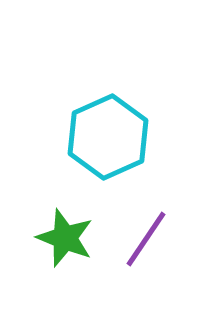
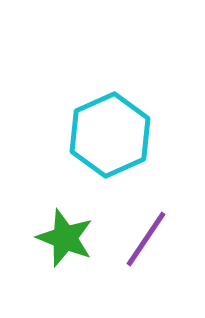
cyan hexagon: moved 2 px right, 2 px up
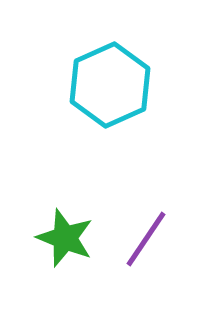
cyan hexagon: moved 50 px up
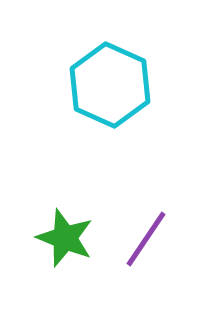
cyan hexagon: rotated 12 degrees counterclockwise
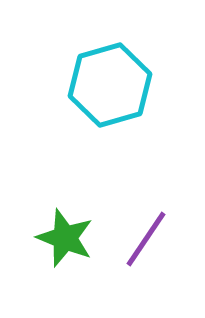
cyan hexagon: rotated 20 degrees clockwise
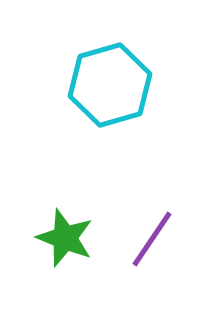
purple line: moved 6 px right
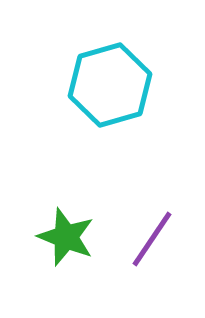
green star: moved 1 px right, 1 px up
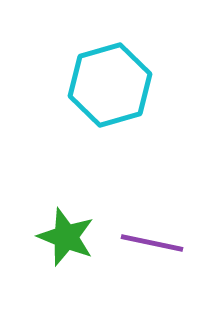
purple line: moved 4 px down; rotated 68 degrees clockwise
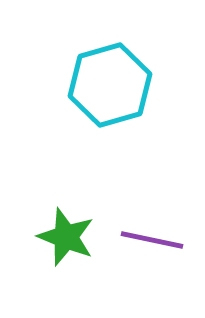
purple line: moved 3 px up
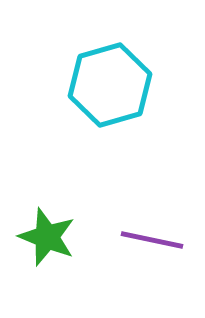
green star: moved 19 px left
